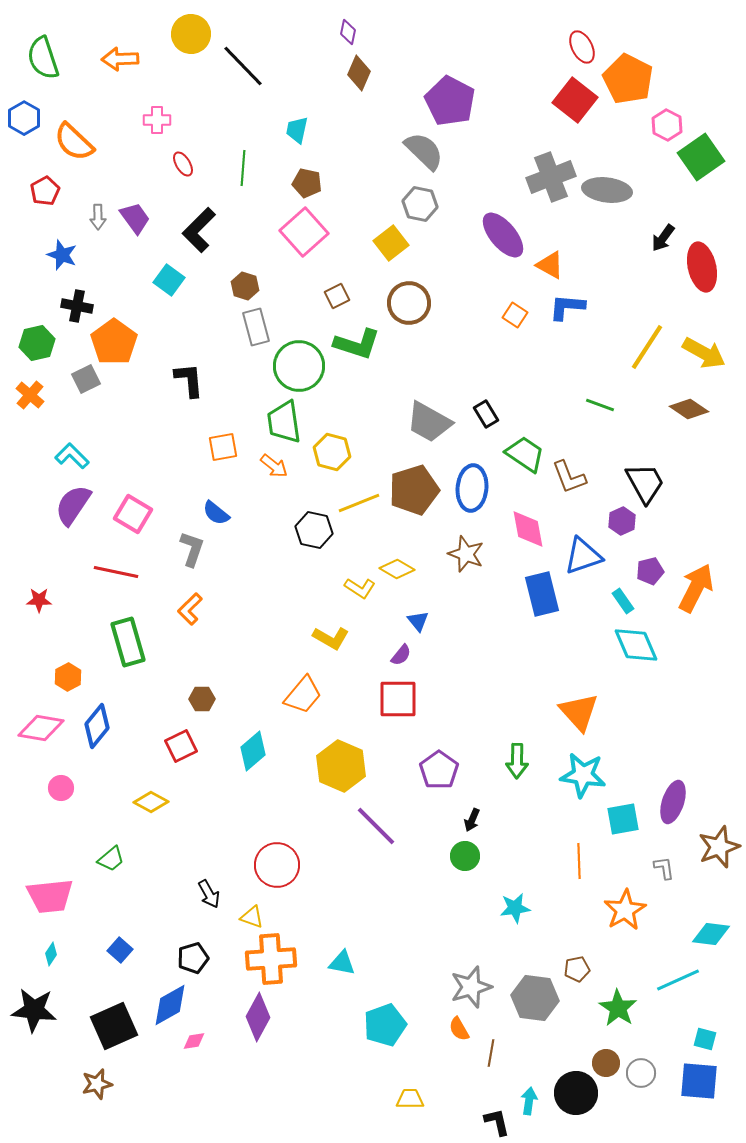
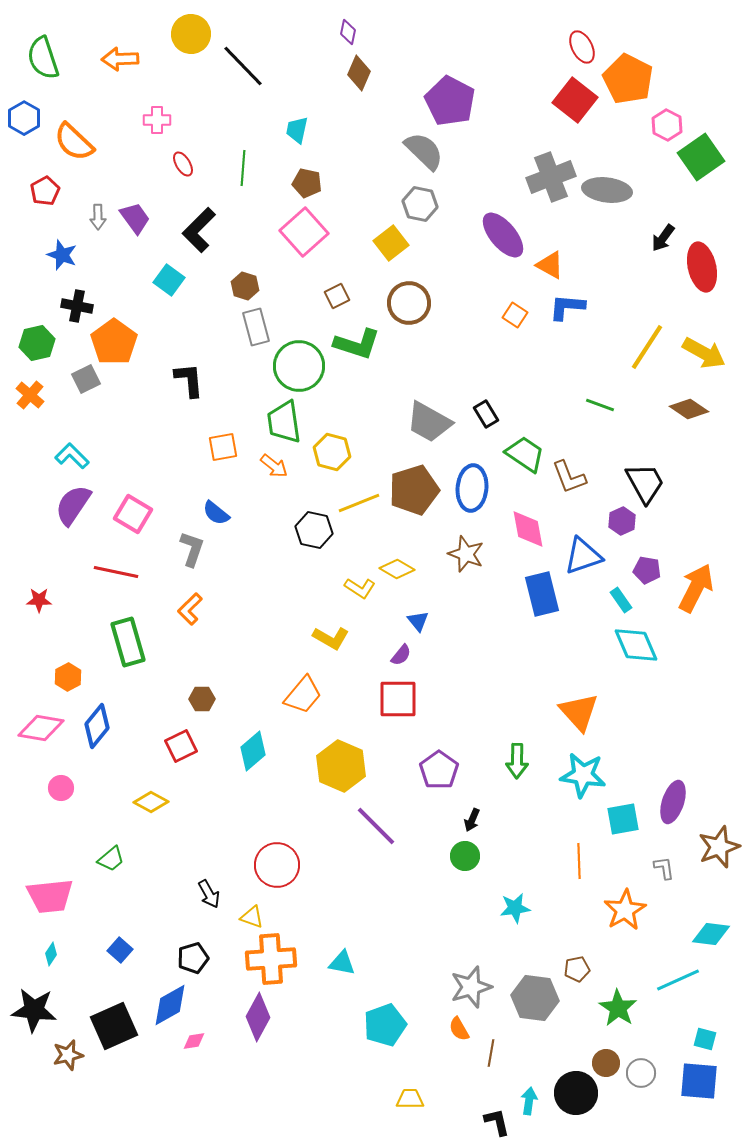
purple pentagon at (650, 571): moved 3 px left, 1 px up; rotated 24 degrees clockwise
cyan rectangle at (623, 601): moved 2 px left, 1 px up
brown star at (97, 1084): moved 29 px left, 29 px up
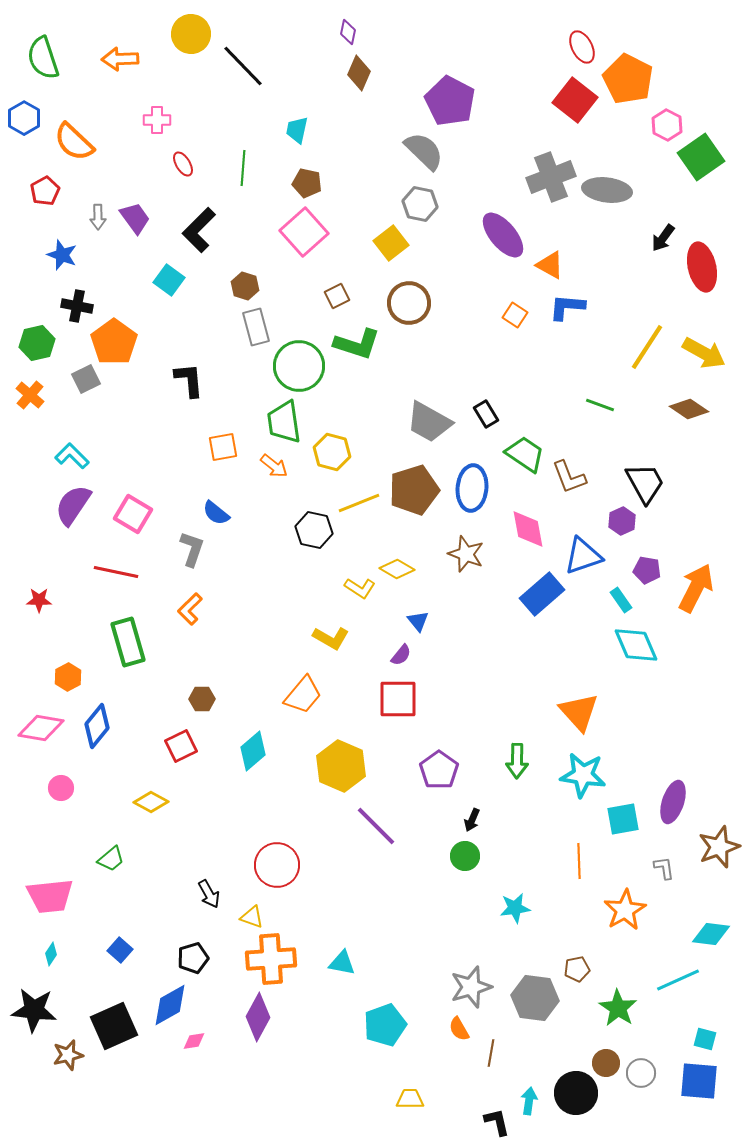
blue rectangle at (542, 594): rotated 63 degrees clockwise
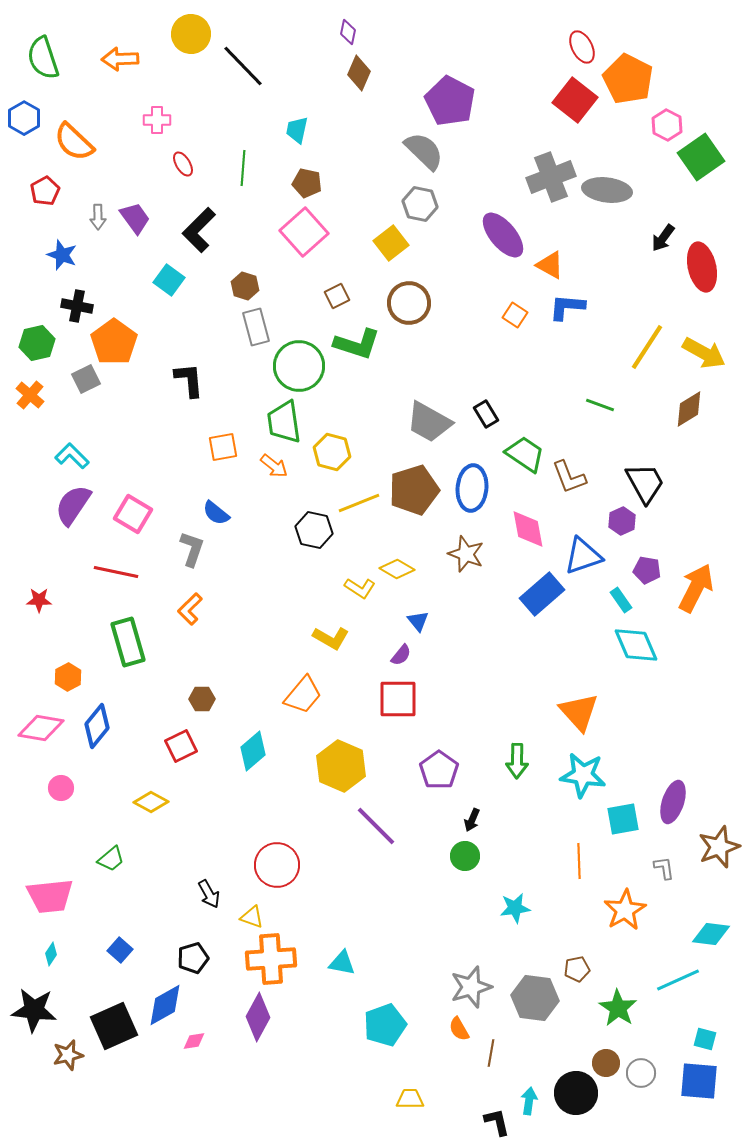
brown diamond at (689, 409): rotated 66 degrees counterclockwise
blue diamond at (170, 1005): moved 5 px left
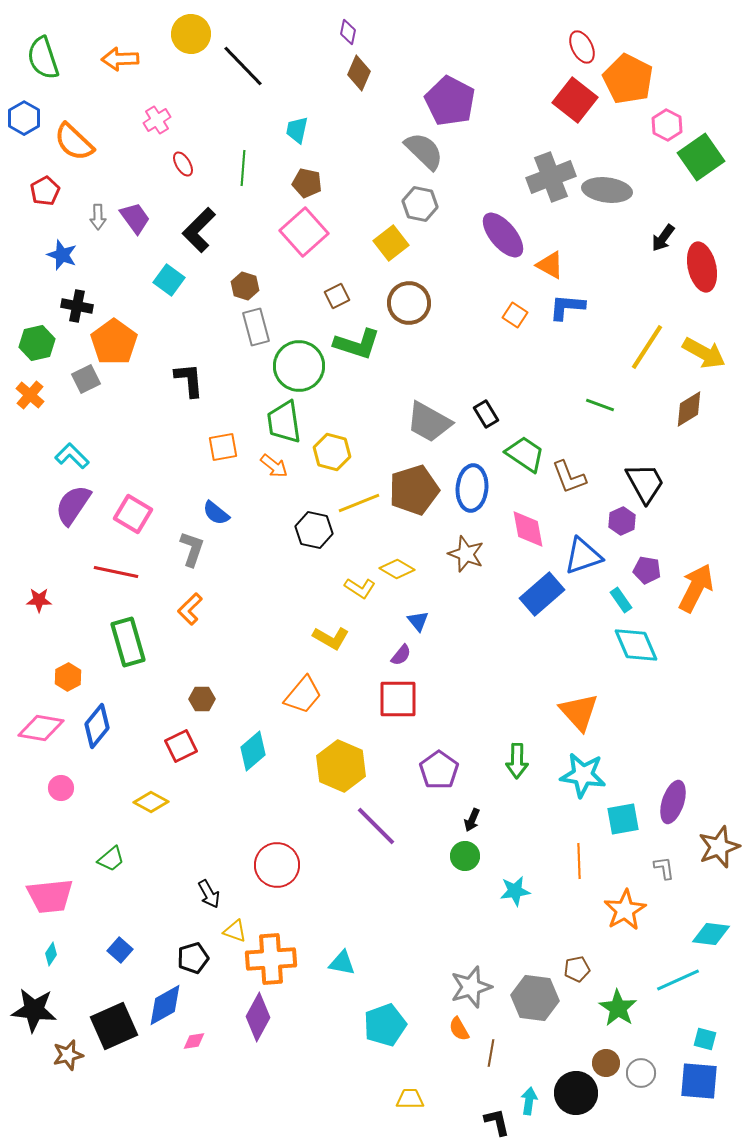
pink cross at (157, 120): rotated 32 degrees counterclockwise
cyan star at (515, 908): moved 17 px up
yellow triangle at (252, 917): moved 17 px left, 14 px down
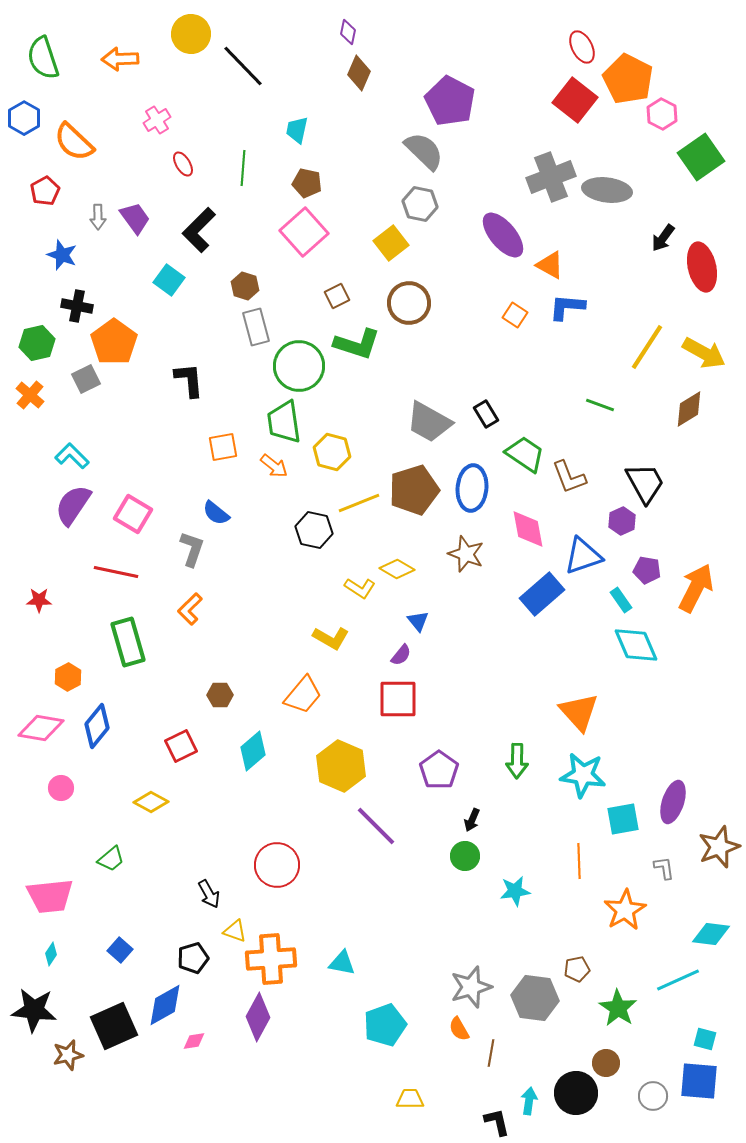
pink hexagon at (667, 125): moved 5 px left, 11 px up
brown hexagon at (202, 699): moved 18 px right, 4 px up
gray circle at (641, 1073): moved 12 px right, 23 px down
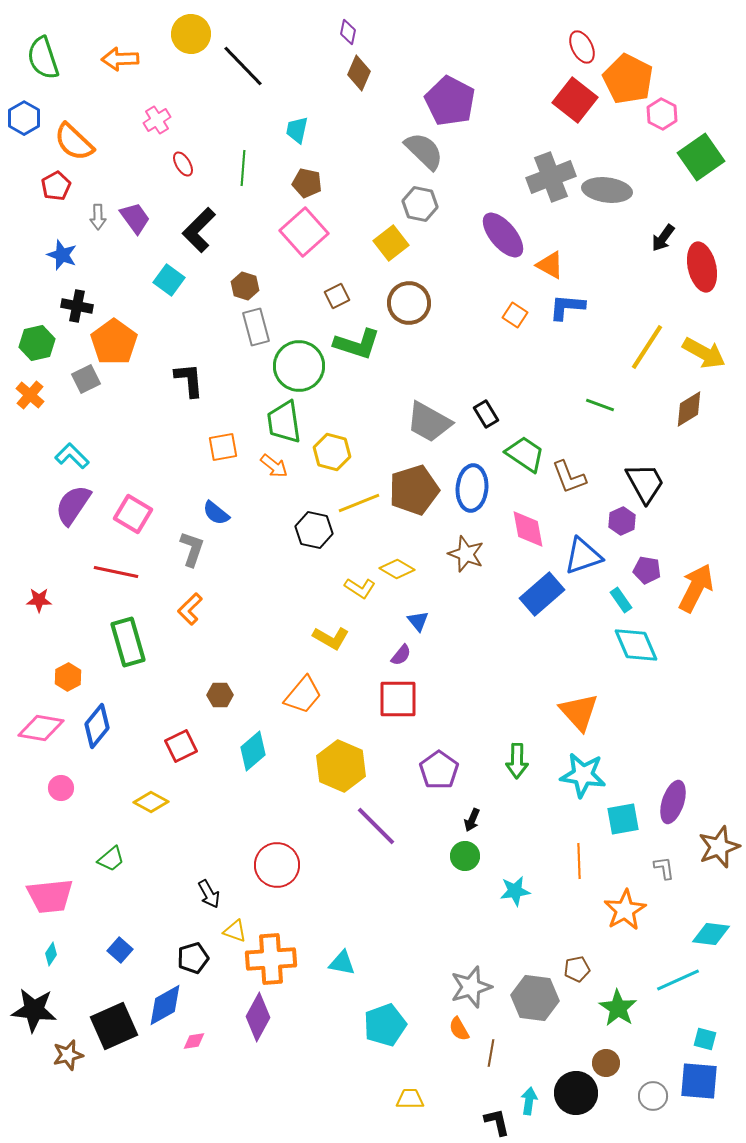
red pentagon at (45, 191): moved 11 px right, 5 px up
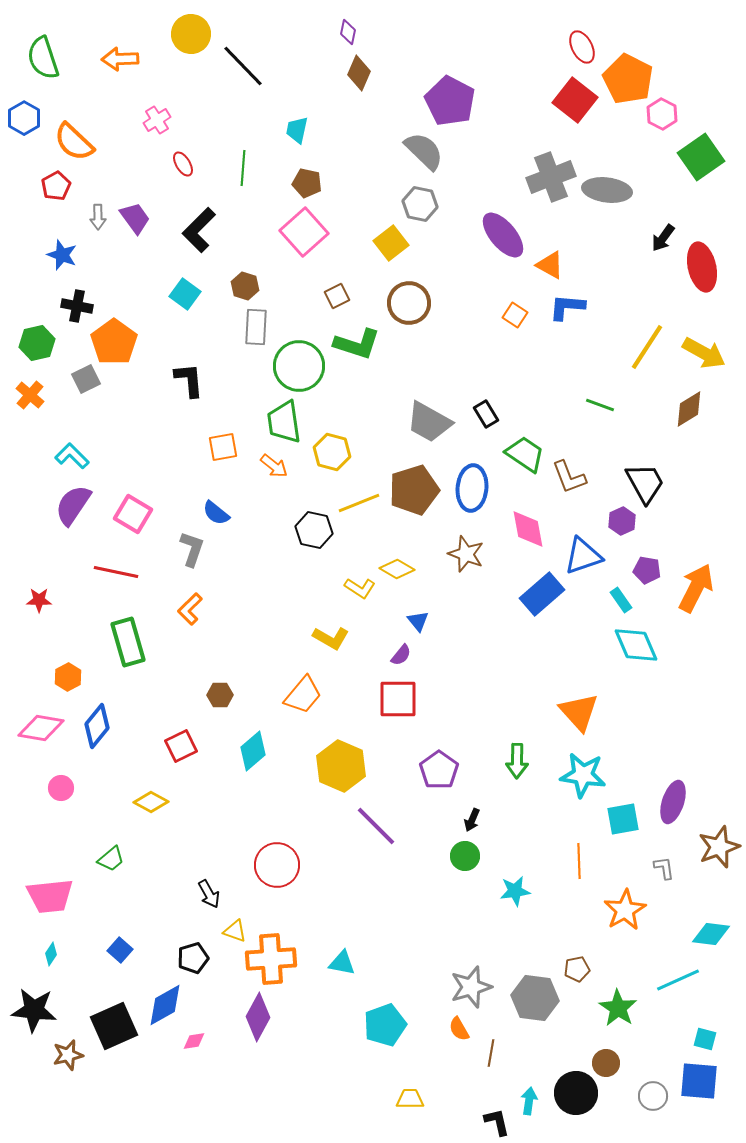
cyan square at (169, 280): moved 16 px right, 14 px down
gray rectangle at (256, 327): rotated 18 degrees clockwise
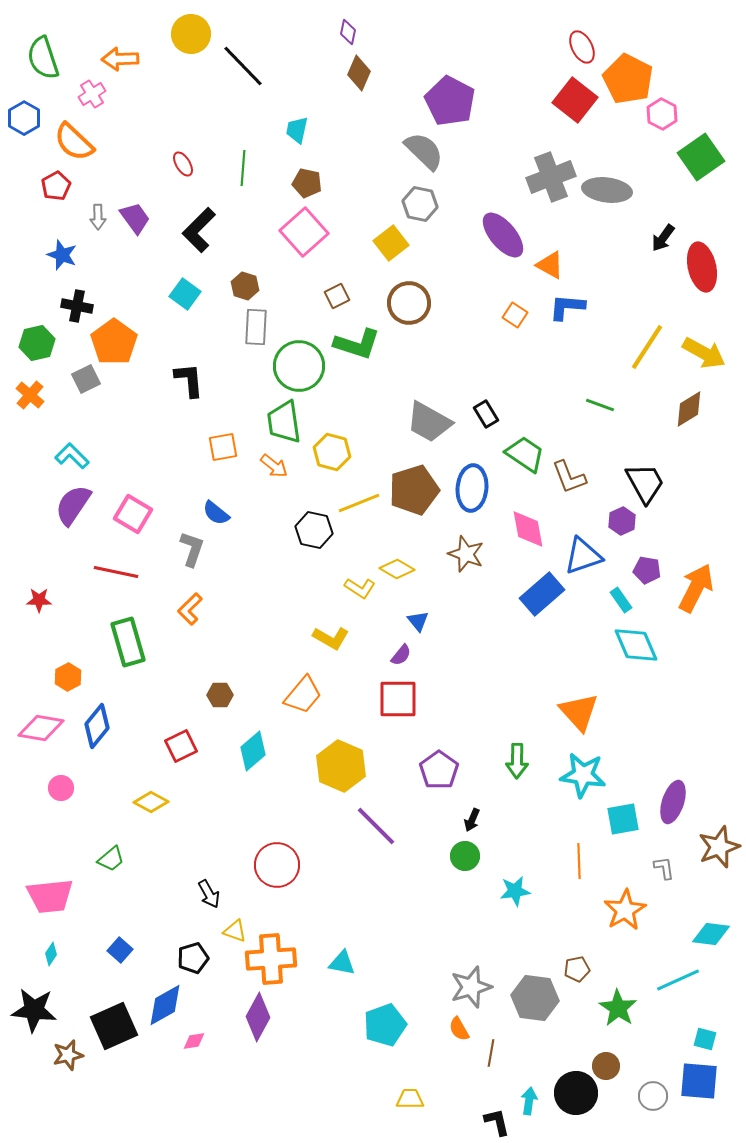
pink cross at (157, 120): moved 65 px left, 26 px up
brown circle at (606, 1063): moved 3 px down
